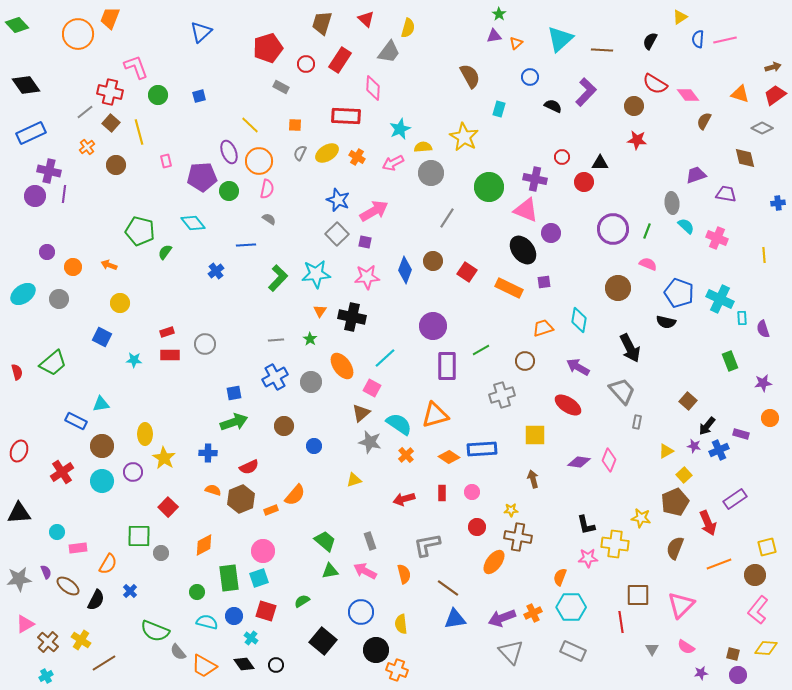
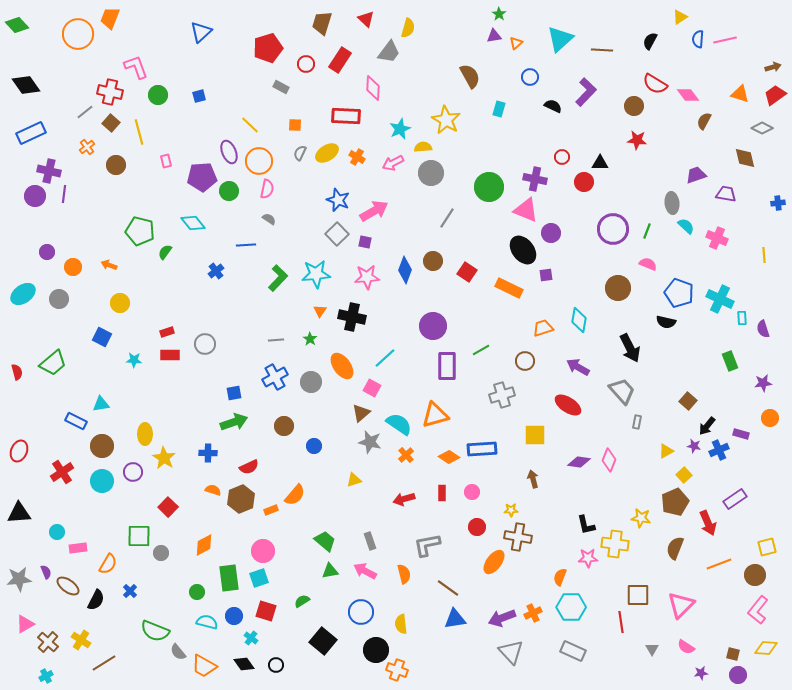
yellow star at (464, 137): moved 18 px left, 17 px up
purple square at (544, 282): moved 2 px right, 7 px up
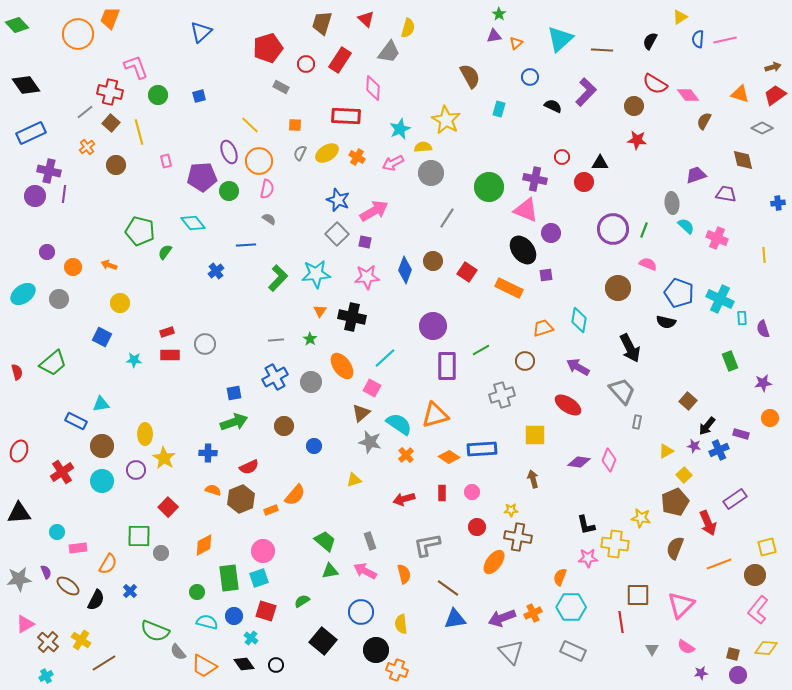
brown diamond at (745, 158): moved 2 px left, 2 px down
green line at (647, 231): moved 3 px left, 1 px up
purple circle at (133, 472): moved 3 px right, 2 px up
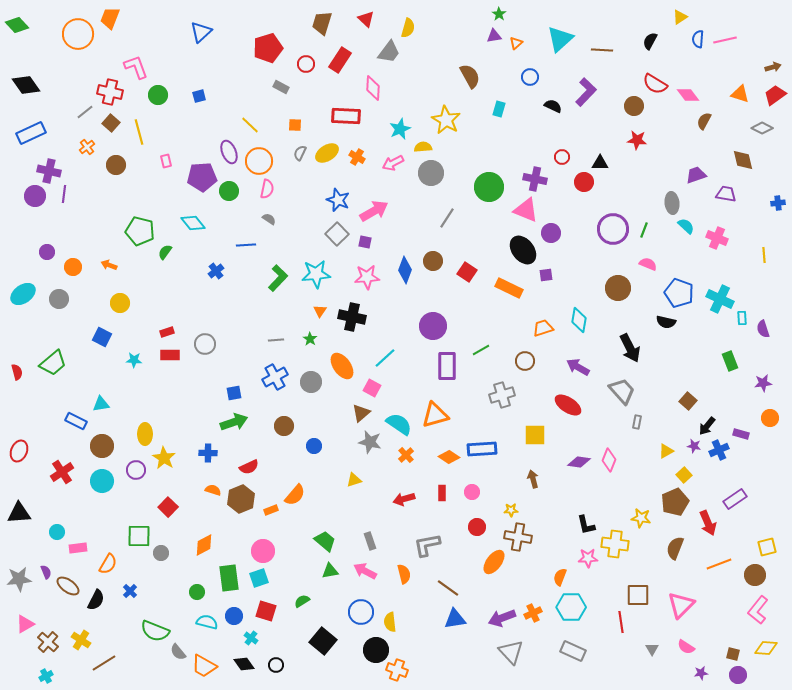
yellow semicircle at (401, 624): moved 11 px left, 2 px up
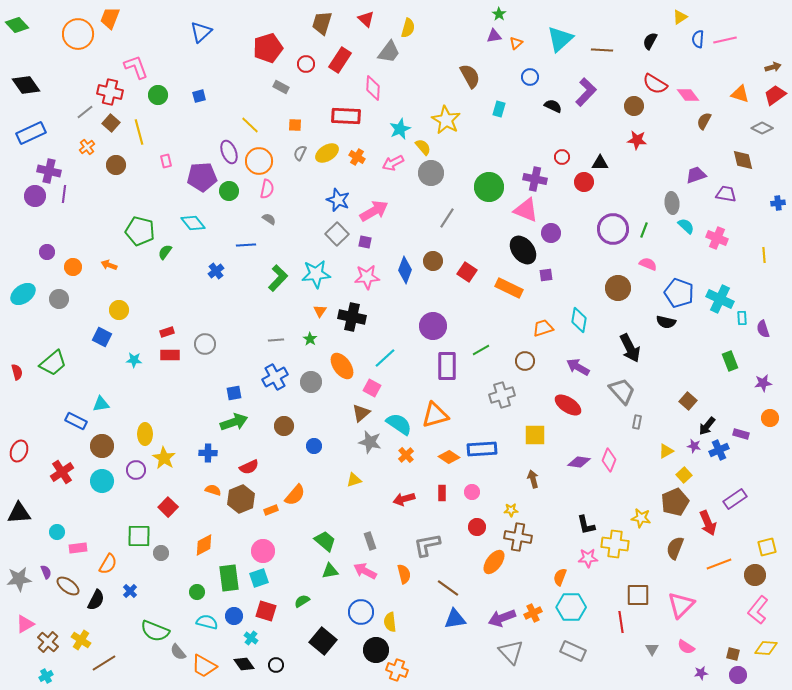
yellow semicircle at (423, 147): rotated 54 degrees clockwise
yellow circle at (120, 303): moved 1 px left, 7 px down
